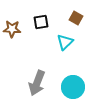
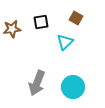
brown star: rotated 12 degrees counterclockwise
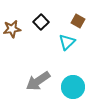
brown square: moved 2 px right, 3 px down
black square: rotated 35 degrees counterclockwise
cyan triangle: moved 2 px right
gray arrow: moved 1 px right, 2 px up; rotated 35 degrees clockwise
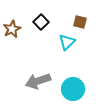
brown square: moved 2 px right, 1 px down; rotated 16 degrees counterclockwise
brown star: rotated 18 degrees counterclockwise
gray arrow: rotated 15 degrees clockwise
cyan circle: moved 2 px down
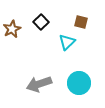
brown square: moved 1 px right
gray arrow: moved 1 px right, 3 px down
cyan circle: moved 6 px right, 6 px up
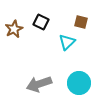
black square: rotated 21 degrees counterclockwise
brown star: moved 2 px right
